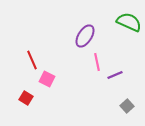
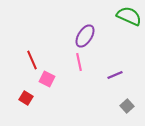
green semicircle: moved 6 px up
pink line: moved 18 px left
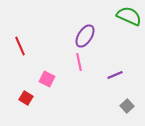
red line: moved 12 px left, 14 px up
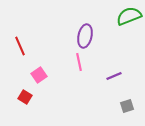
green semicircle: rotated 45 degrees counterclockwise
purple ellipse: rotated 20 degrees counterclockwise
purple line: moved 1 px left, 1 px down
pink square: moved 8 px left, 4 px up; rotated 28 degrees clockwise
red square: moved 1 px left, 1 px up
gray square: rotated 24 degrees clockwise
